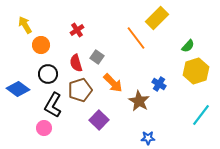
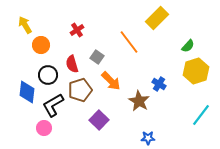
orange line: moved 7 px left, 4 px down
red semicircle: moved 4 px left, 1 px down
black circle: moved 1 px down
orange arrow: moved 2 px left, 2 px up
blue diamond: moved 9 px right, 3 px down; rotated 60 degrees clockwise
black L-shape: rotated 30 degrees clockwise
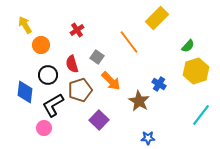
blue diamond: moved 2 px left
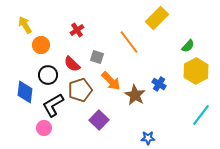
gray square: rotated 16 degrees counterclockwise
red semicircle: rotated 30 degrees counterclockwise
yellow hexagon: rotated 10 degrees counterclockwise
brown star: moved 4 px left, 6 px up
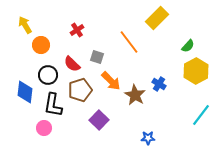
black L-shape: rotated 50 degrees counterclockwise
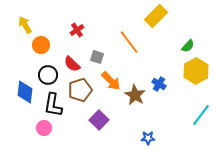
yellow rectangle: moved 1 px left, 2 px up
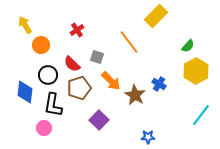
brown pentagon: moved 1 px left, 2 px up
blue star: moved 1 px up
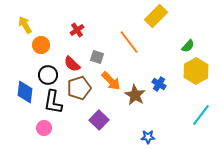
black L-shape: moved 3 px up
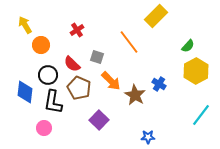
brown pentagon: rotated 30 degrees counterclockwise
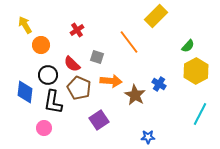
orange arrow: rotated 40 degrees counterclockwise
cyan line: moved 1 px left, 1 px up; rotated 10 degrees counterclockwise
purple square: rotated 12 degrees clockwise
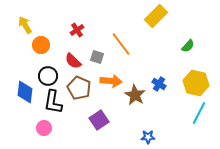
orange line: moved 8 px left, 2 px down
red semicircle: moved 1 px right, 3 px up
yellow hexagon: moved 12 px down; rotated 20 degrees counterclockwise
black circle: moved 1 px down
cyan line: moved 1 px left, 1 px up
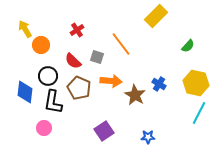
yellow arrow: moved 4 px down
purple square: moved 5 px right, 11 px down
